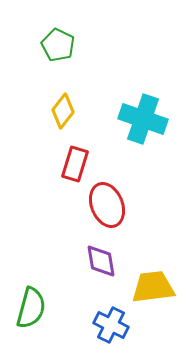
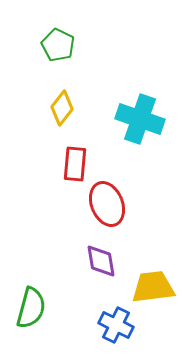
yellow diamond: moved 1 px left, 3 px up
cyan cross: moved 3 px left
red rectangle: rotated 12 degrees counterclockwise
red ellipse: moved 1 px up
blue cross: moved 5 px right
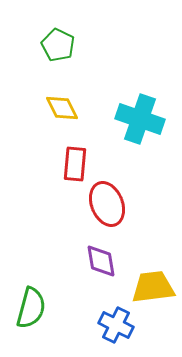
yellow diamond: rotated 64 degrees counterclockwise
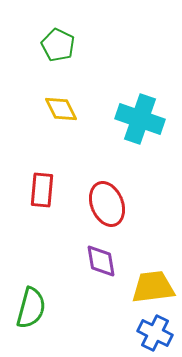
yellow diamond: moved 1 px left, 1 px down
red rectangle: moved 33 px left, 26 px down
blue cross: moved 39 px right, 8 px down
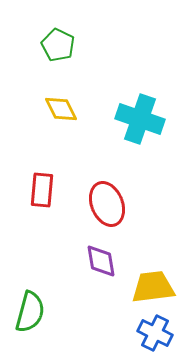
green semicircle: moved 1 px left, 4 px down
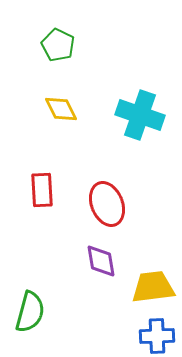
cyan cross: moved 4 px up
red rectangle: rotated 8 degrees counterclockwise
blue cross: moved 2 px right, 3 px down; rotated 28 degrees counterclockwise
